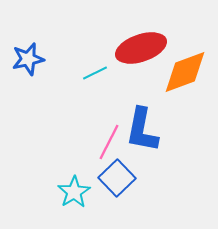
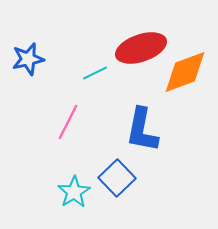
pink line: moved 41 px left, 20 px up
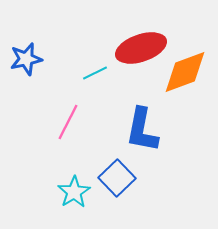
blue star: moved 2 px left
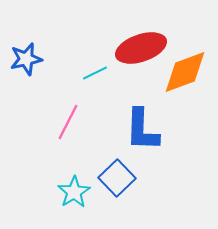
blue L-shape: rotated 9 degrees counterclockwise
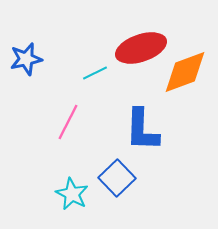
cyan star: moved 2 px left, 2 px down; rotated 12 degrees counterclockwise
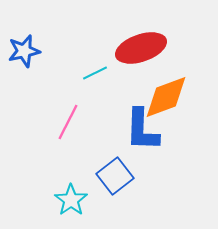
blue star: moved 2 px left, 8 px up
orange diamond: moved 19 px left, 25 px down
blue square: moved 2 px left, 2 px up; rotated 6 degrees clockwise
cyan star: moved 1 px left, 6 px down; rotated 8 degrees clockwise
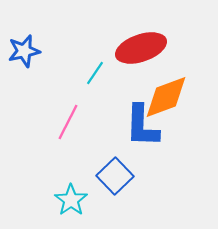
cyan line: rotated 30 degrees counterclockwise
blue L-shape: moved 4 px up
blue square: rotated 6 degrees counterclockwise
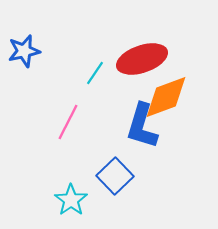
red ellipse: moved 1 px right, 11 px down
blue L-shape: rotated 15 degrees clockwise
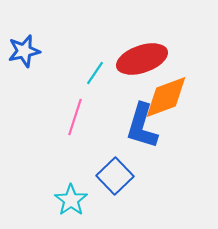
pink line: moved 7 px right, 5 px up; rotated 9 degrees counterclockwise
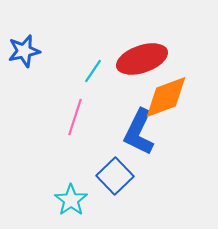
cyan line: moved 2 px left, 2 px up
blue L-shape: moved 3 px left, 6 px down; rotated 9 degrees clockwise
